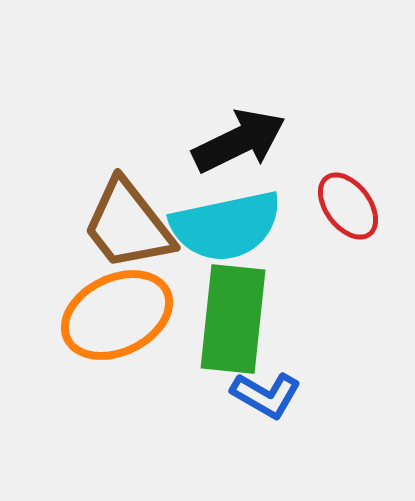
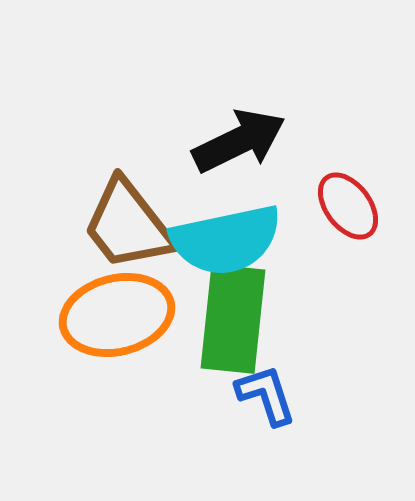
cyan semicircle: moved 14 px down
orange ellipse: rotated 12 degrees clockwise
blue L-shape: rotated 138 degrees counterclockwise
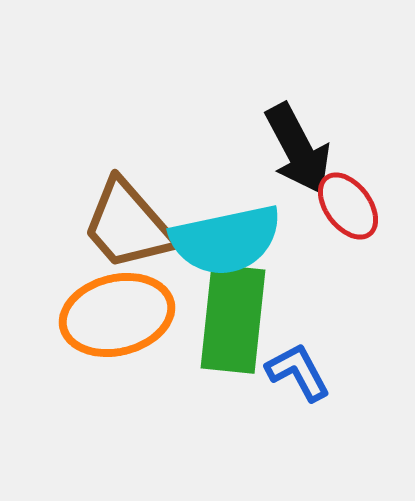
black arrow: moved 59 px right, 8 px down; rotated 88 degrees clockwise
brown trapezoid: rotated 3 degrees counterclockwise
blue L-shape: moved 32 px right, 23 px up; rotated 10 degrees counterclockwise
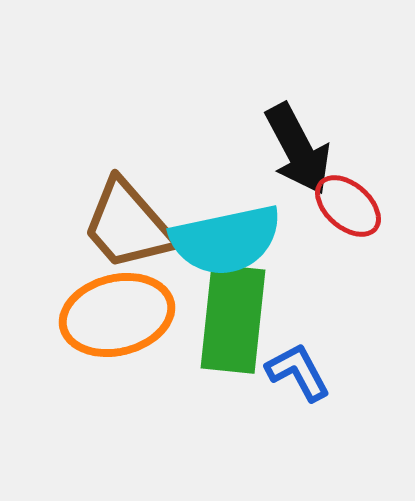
red ellipse: rotated 12 degrees counterclockwise
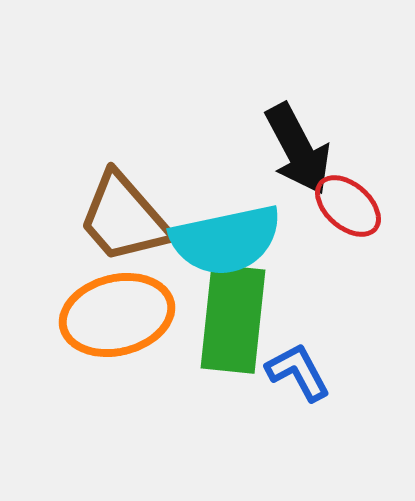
brown trapezoid: moved 4 px left, 7 px up
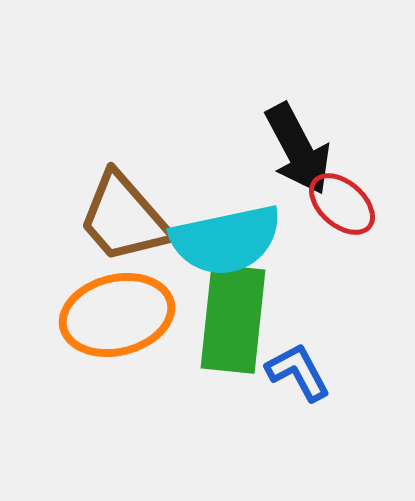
red ellipse: moved 6 px left, 2 px up
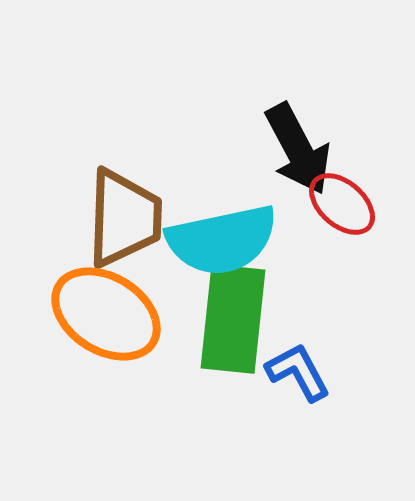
brown trapezoid: rotated 137 degrees counterclockwise
cyan semicircle: moved 4 px left
orange ellipse: moved 11 px left, 1 px up; rotated 46 degrees clockwise
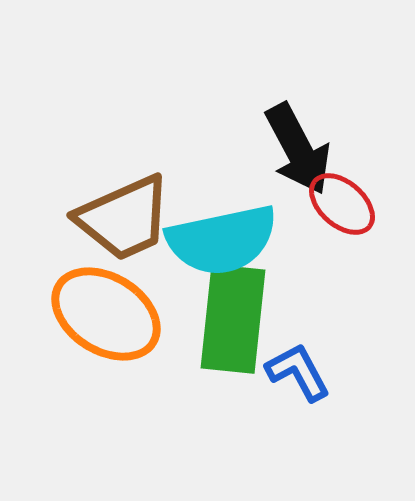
brown trapezoid: rotated 64 degrees clockwise
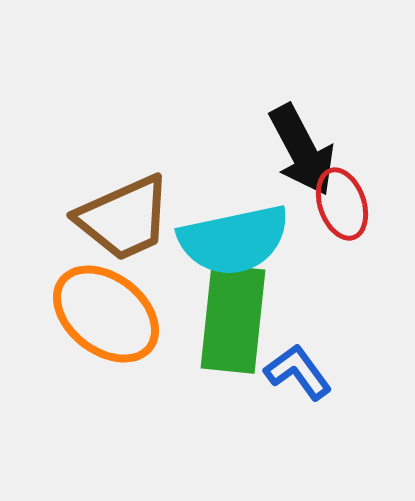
black arrow: moved 4 px right, 1 px down
red ellipse: rotated 30 degrees clockwise
cyan semicircle: moved 12 px right
orange ellipse: rotated 6 degrees clockwise
blue L-shape: rotated 8 degrees counterclockwise
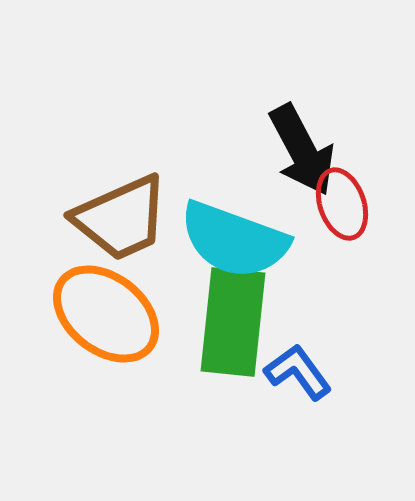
brown trapezoid: moved 3 px left
cyan semicircle: rotated 32 degrees clockwise
green rectangle: moved 3 px down
